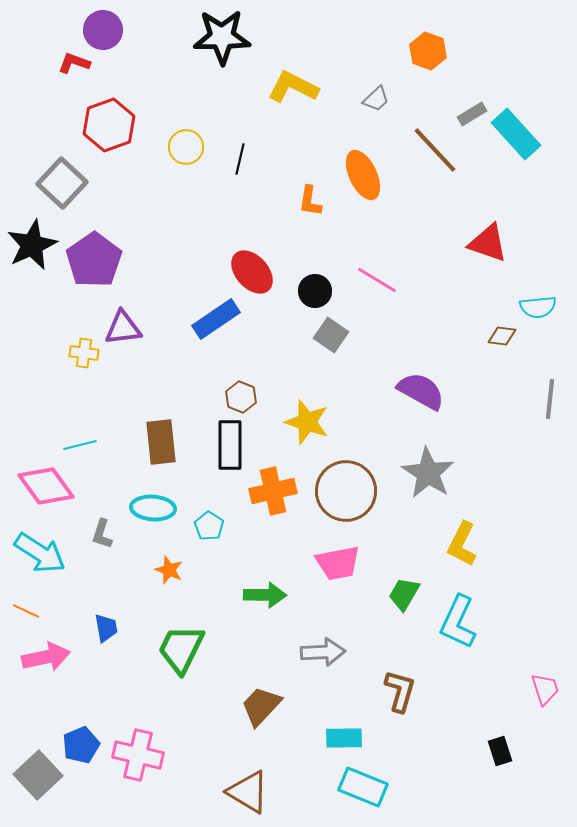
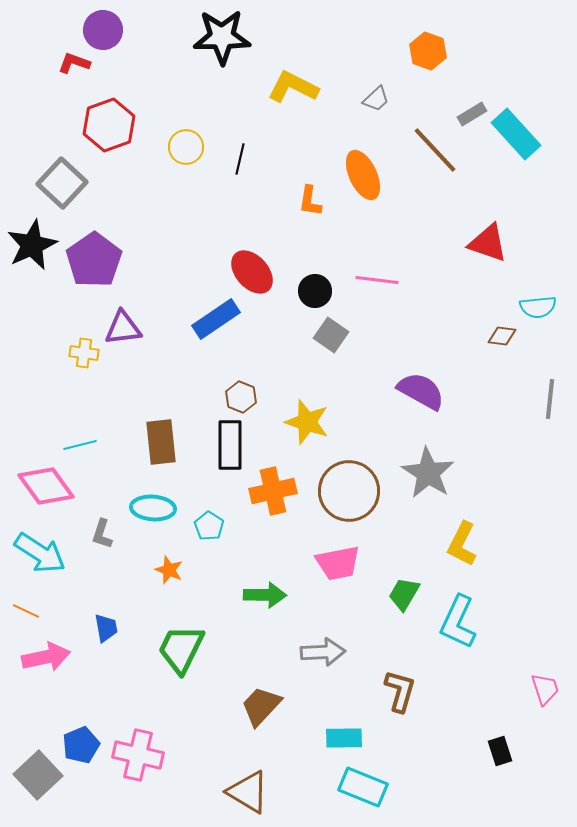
pink line at (377, 280): rotated 24 degrees counterclockwise
brown circle at (346, 491): moved 3 px right
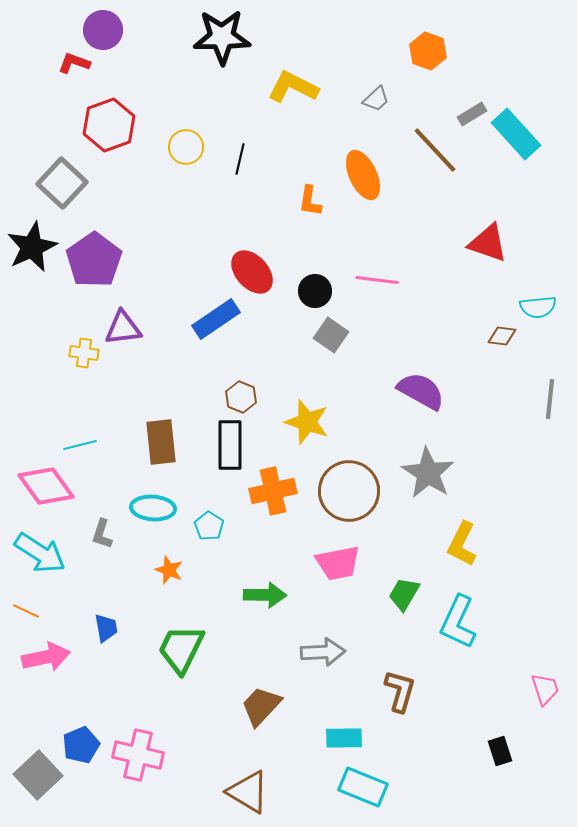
black star at (32, 245): moved 2 px down
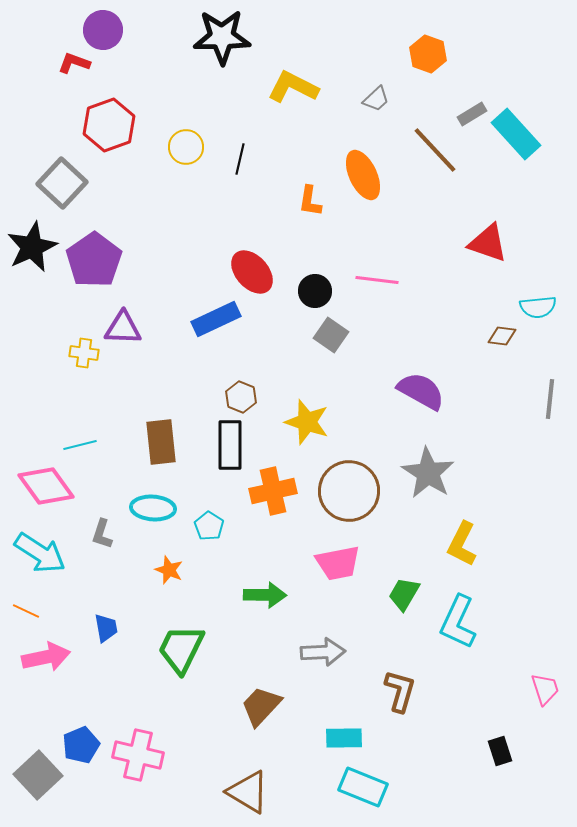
orange hexagon at (428, 51): moved 3 px down
blue rectangle at (216, 319): rotated 9 degrees clockwise
purple triangle at (123, 328): rotated 9 degrees clockwise
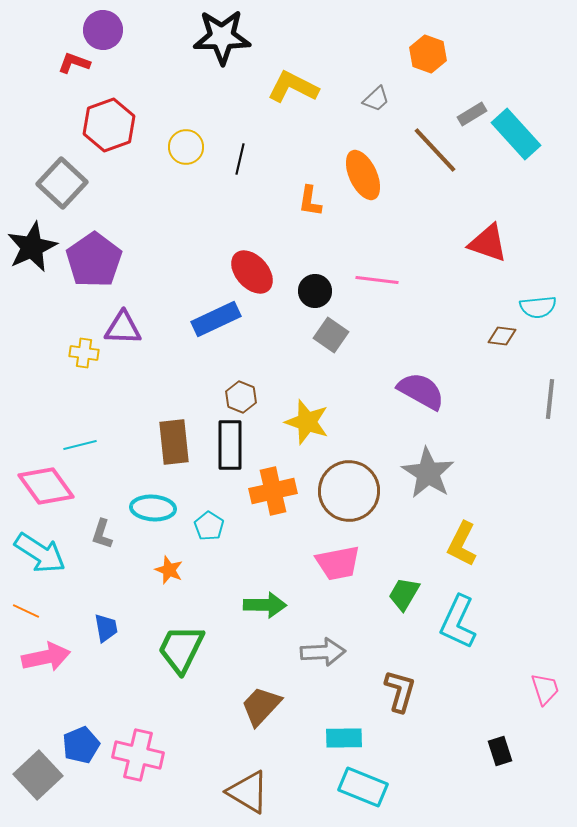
brown rectangle at (161, 442): moved 13 px right
green arrow at (265, 595): moved 10 px down
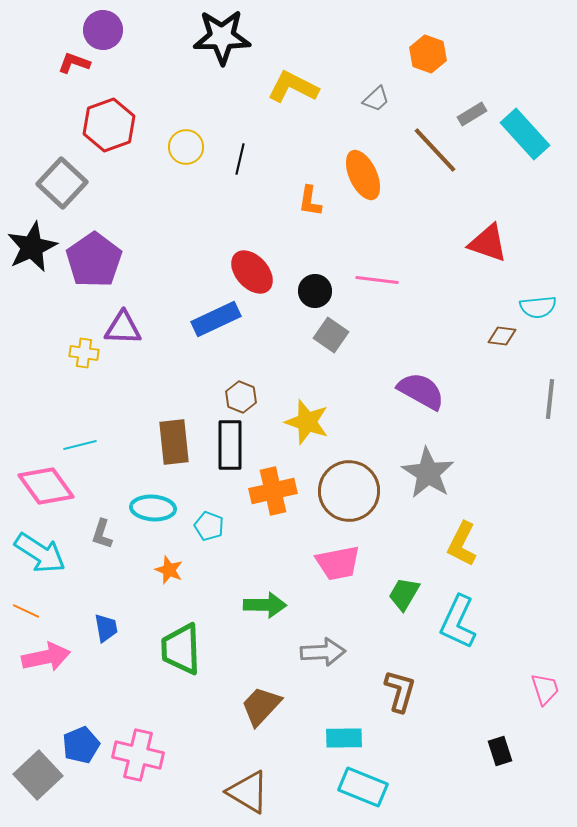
cyan rectangle at (516, 134): moved 9 px right
cyan pentagon at (209, 526): rotated 12 degrees counterclockwise
green trapezoid at (181, 649): rotated 28 degrees counterclockwise
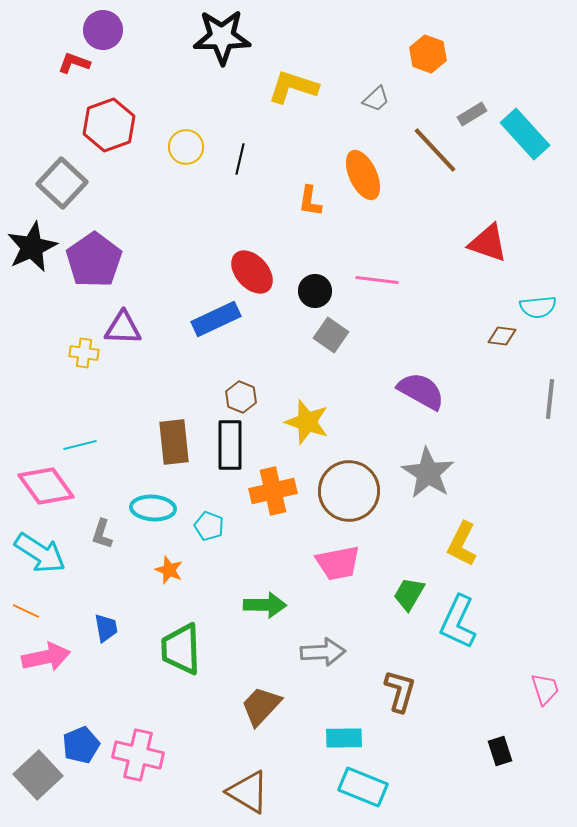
yellow L-shape at (293, 87): rotated 9 degrees counterclockwise
green trapezoid at (404, 594): moved 5 px right
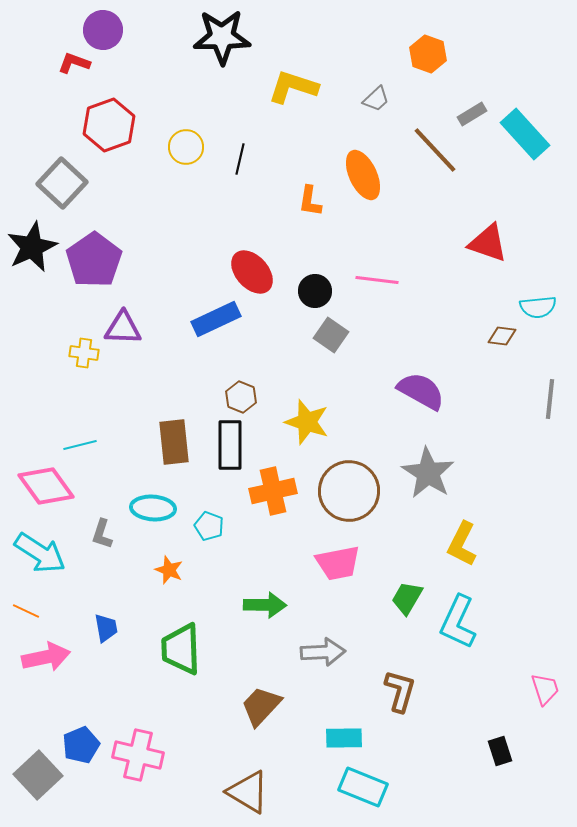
green trapezoid at (409, 594): moved 2 px left, 4 px down
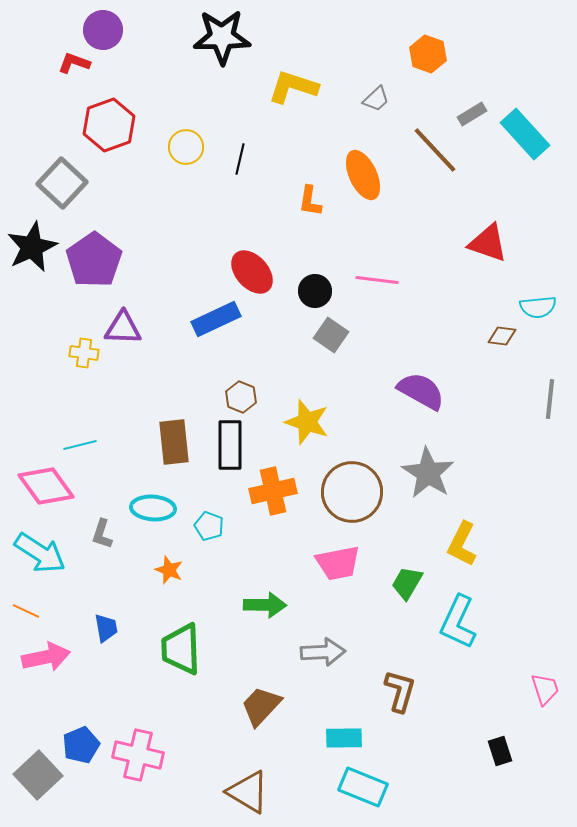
brown circle at (349, 491): moved 3 px right, 1 px down
green trapezoid at (407, 598): moved 15 px up
